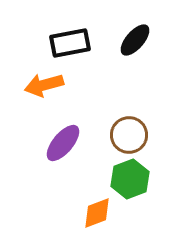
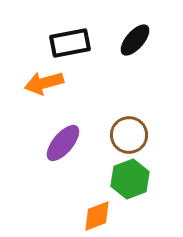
orange arrow: moved 2 px up
orange diamond: moved 3 px down
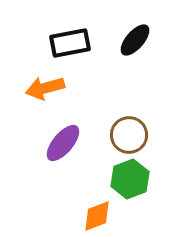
orange arrow: moved 1 px right, 5 px down
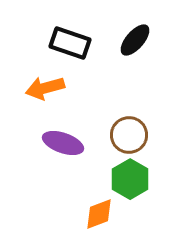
black rectangle: rotated 30 degrees clockwise
purple ellipse: rotated 69 degrees clockwise
green hexagon: rotated 9 degrees counterclockwise
orange diamond: moved 2 px right, 2 px up
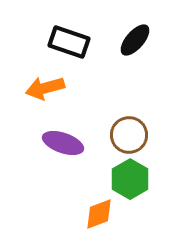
black rectangle: moved 1 px left, 1 px up
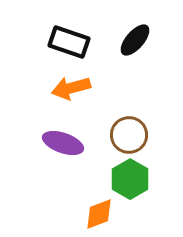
orange arrow: moved 26 px right
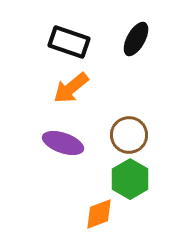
black ellipse: moved 1 px right, 1 px up; rotated 12 degrees counterclockwise
orange arrow: rotated 24 degrees counterclockwise
